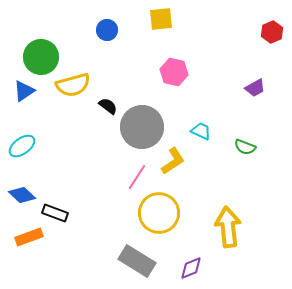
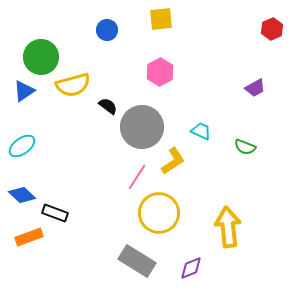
red hexagon: moved 3 px up
pink hexagon: moved 14 px left; rotated 20 degrees clockwise
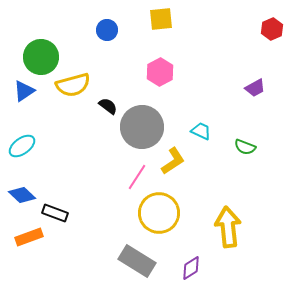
purple diamond: rotated 10 degrees counterclockwise
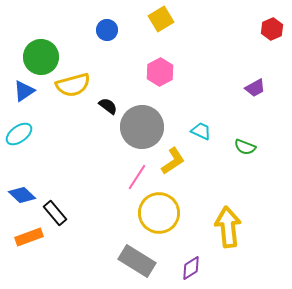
yellow square: rotated 25 degrees counterclockwise
cyan ellipse: moved 3 px left, 12 px up
black rectangle: rotated 30 degrees clockwise
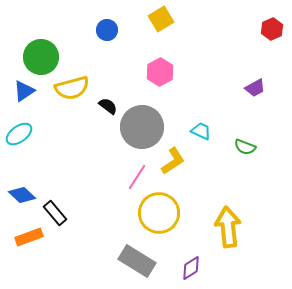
yellow semicircle: moved 1 px left, 3 px down
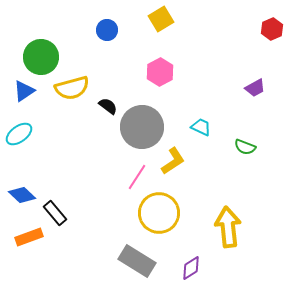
cyan trapezoid: moved 4 px up
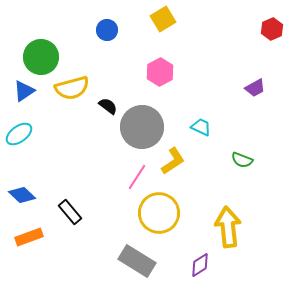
yellow square: moved 2 px right
green semicircle: moved 3 px left, 13 px down
black rectangle: moved 15 px right, 1 px up
purple diamond: moved 9 px right, 3 px up
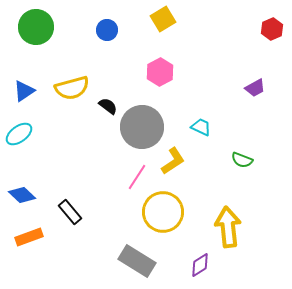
green circle: moved 5 px left, 30 px up
yellow circle: moved 4 px right, 1 px up
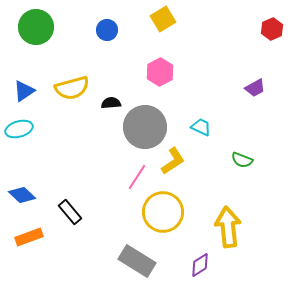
black semicircle: moved 3 px right, 3 px up; rotated 42 degrees counterclockwise
gray circle: moved 3 px right
cyan ellipse: moved 5 px up; rotated 20 degrees clockwise
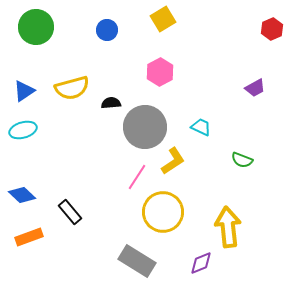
cyan ellipse: moved 4 px right, 1 px down
purple diamond: moved 1 px right, 2 px up; rotated 10 degrees clockwise
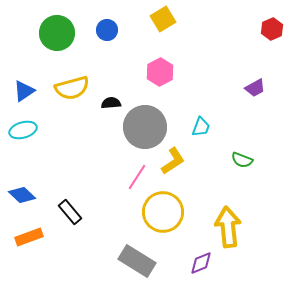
green circle: moved 21 px right, 6 px down
cyan trapezoid: rotated 85 degrees clockwise
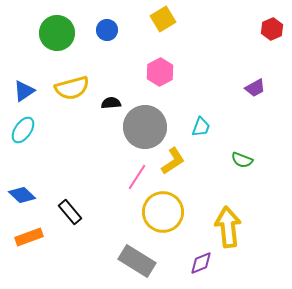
cyan ellipse: rotated 40 degrees counterclockwise
